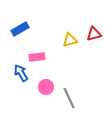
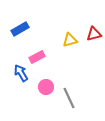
pink rectangle: rotated 21 degrees counterclockwise
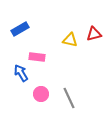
yellow triangle: rotated 28 degrees clockwise
pink rectangle: rotated 35 degrees clockwise
pink circle: moved 5 px left, 7 px down
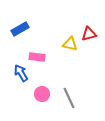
red triangle: moved 5 px left
yellow triangle: moved 4 px down
pink circle: moved 1 px right
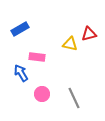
gray line: moved 5 px right
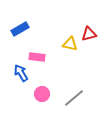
gray line: rotated 75 degrees clockwise
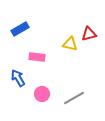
blue arrow: moved 3 px left, 5 px down
gray line: rotated 10 degrees clockwise
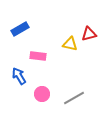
pink rectangle: moved 1 px right, 1 px up
blue arrow: moved 1 px right, 2 px up
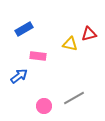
blue rectangle: moved 4 px right
blue arrow: rotated 84 degrees clockwise
pink circle: moved 2 px right, 12 px down
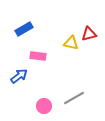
yellow triangle: moved 1 px right, 1 px up
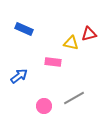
blue rectangle: rotated 54 degrees clockwise
pink rectangle: moved 15 px right, 6 px down
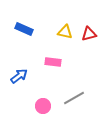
yellow triangle: moved 6 px left, 11 px up
pink circle: moved 1 px left
